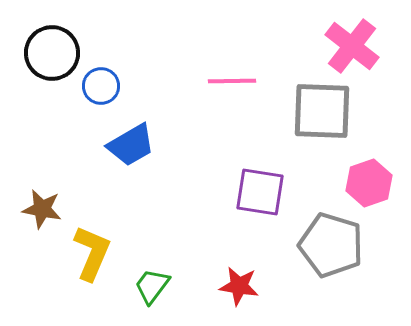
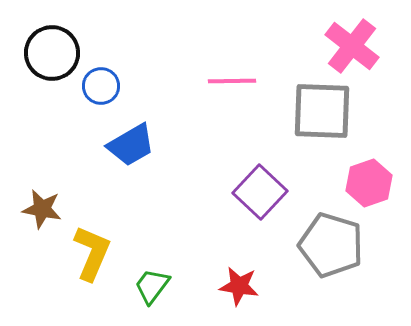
purple square: rotated 34 degrees clockwise
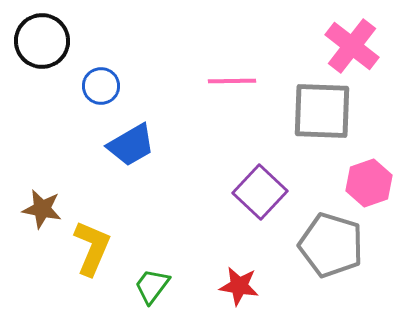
black circle: moved 10 px left, 12 px up
yellow L-shape: moved 5 px up
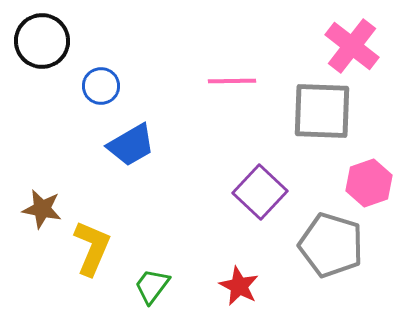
red star: rotated 18 degrees clockwise
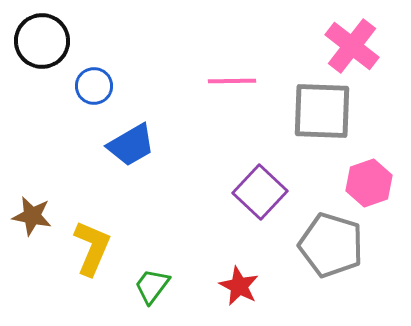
blue circle: moved 7 px left
brown star: moved 10 px left, 7 px down
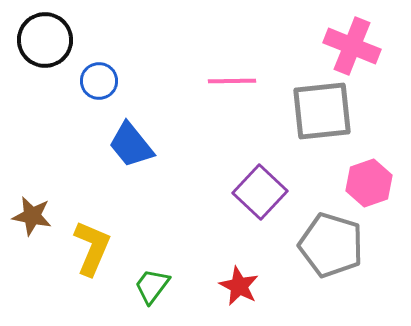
black circle: moved 3 px right, 1 px up
pink cross: rotated 16 degrees counterclockwise
blue circle: moved 5 px right, 5 px up
gray square: rotated 8 degrees counterclockwise
blue trapezoid: rotated 81 degrees clockwise
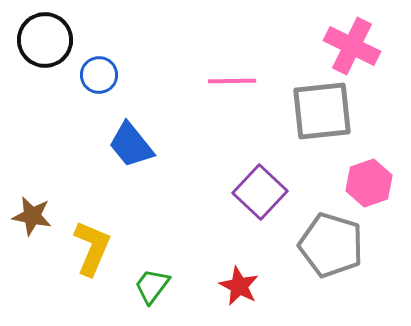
pink cross: rotated 4 degrees clockwise
blue circle: moved 6 px up
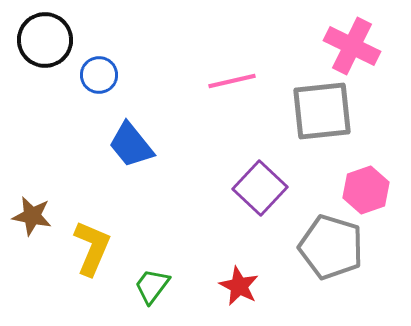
pink line: rotated 12 degrees counterclockwise
pink hexagon: moved 3 px left, 7 px down
purple square: moved 4 px up
gray pentagon: moved 2 px down
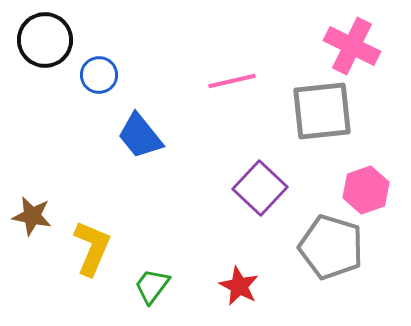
blue trapezoid: moved 9 px right, 9 px up
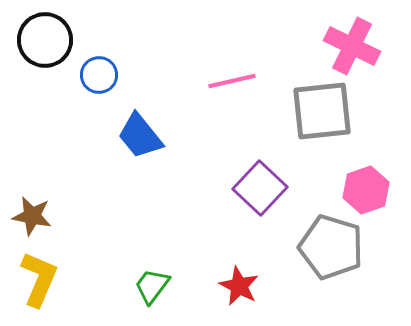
yellow L-shape: moved 53 px left, 31 px down
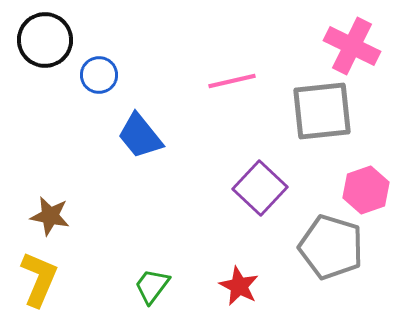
brown star: moved 18 px right
